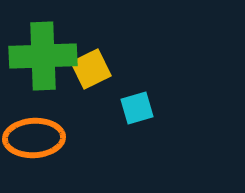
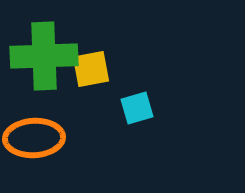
green cross: moved 1 px right
yellow square: rotated 15 degrees clockwise
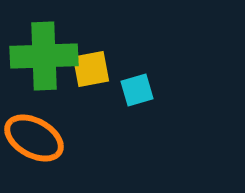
cyan square: moved 18 px up
orange ellipse: rotated 32 degrees clockwise
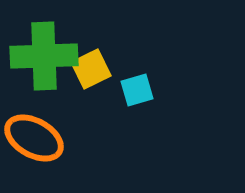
yellow square: rotated 15 degrees counterclockwise
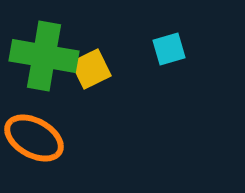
green cross: rotated 12 degrees clockwise
cyan square: moved 32 px right, 41 px up
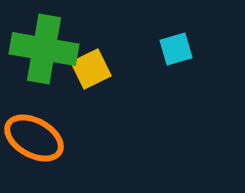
cyan square: moved 7 px right
green cross: moved 7 px up
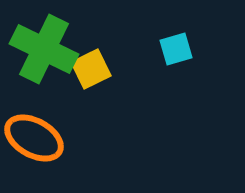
green cross: rotated 16 degrees clockwise
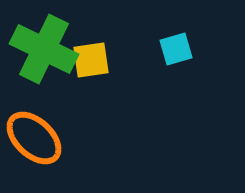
yellow square: moved 9 px up; rotated 18 degrees clockwise
orange ellipse: rotated 14 degrees clockwise
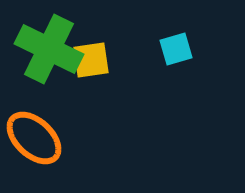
green cross: moved 5 px right
